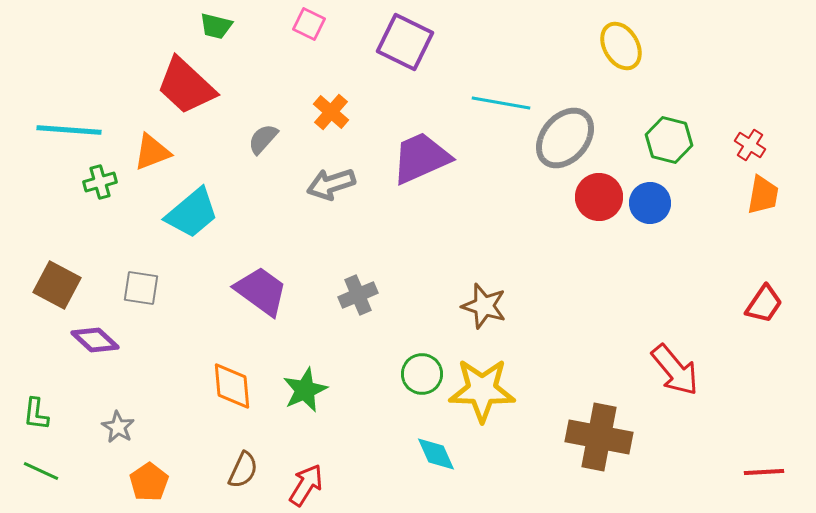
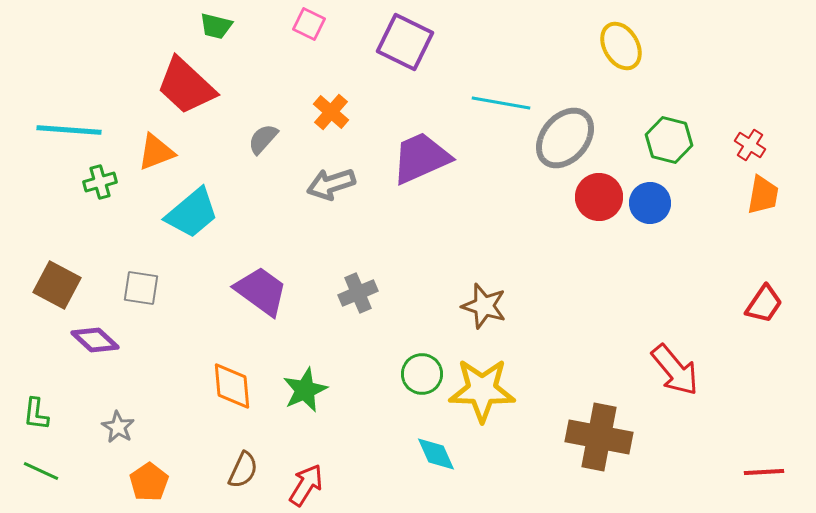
orange triangle at (152, 152): moved 4 px right
gray cross at (358, 295): moved 2 px up
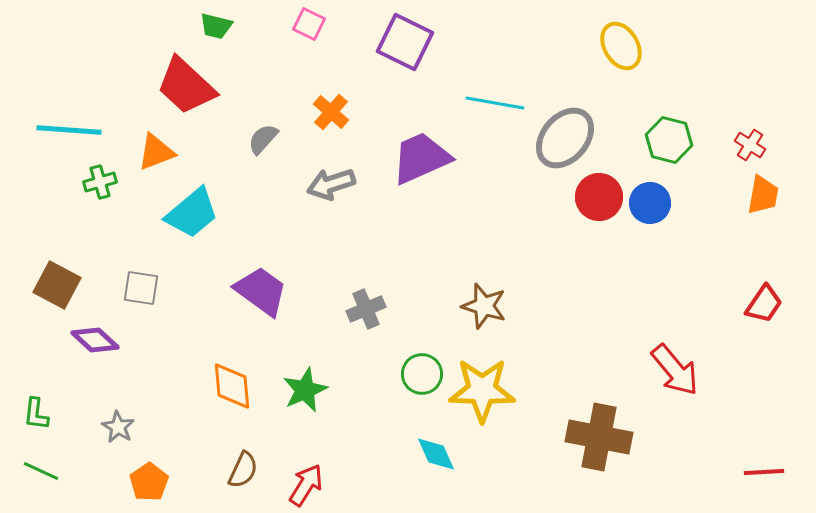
cyan line at (501, 103): moved 6 px left
gray cross at (358, 293): moved 8 px right, 16 px down
